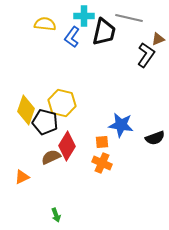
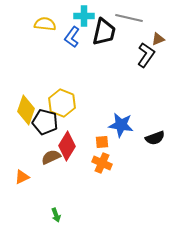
yellow hexagon: rotated 8 degrees clockwise
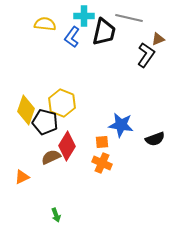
black semicircle: moved 1 px down
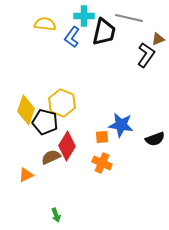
orange square: moved 5 px up
orange triangle: moved 4 px right, 2 px up
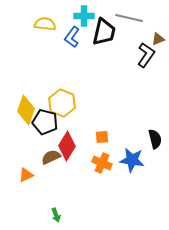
blue star: moved 11 px right, 35 px down
black semicircle: rotated 84 degrees counterclockwise
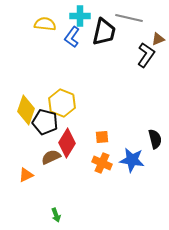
cyan cross: moved 4 px left
red diamond: moved 3 px up
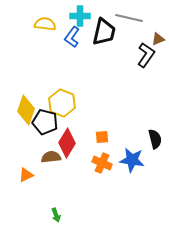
brown semicircle: rotated 18 degrees clockwise
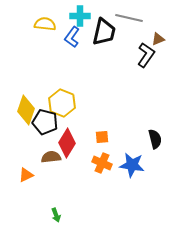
blue star: moved 5 px down
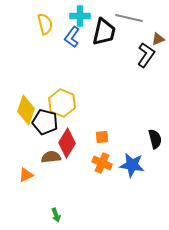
yellow semicircle: rotated 70 degrees clockwise
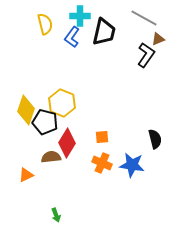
gray line: moved 15 px right; rotated 16 degrees clockwise
